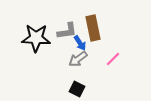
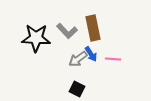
gray L-shape: rotated 55 degrees clockwise
blue arrow: moved 11 px right, 11 px down
pink line: rotated 49 degrees clockwise
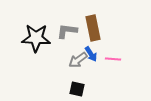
gray L-shape: rotated 140 degrees clockwise
gray arrow: moved 1 px down
black square: rotated 14 degrees counterclockwise
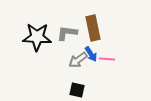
gray L-shape: moved 2 px down
black star: moved 1 px right, 1 px up
pink line: moved 6 px left
black square: moved 1 px down
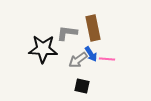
black star: moved 6 px right, 12 px down
black square: moved 5 px right, 4 px up
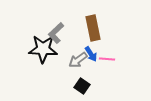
gray L-shape: moved 11 px left; rotated 50 degrees counterclockwise
black square: rotated 21 degrees clockwise
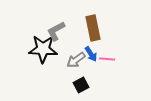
gray L-shape: moved 2 px up; rotated 15 degrees clockwise
gray arrow: moved 2 px left
black square: moved 1 px left, 1 px up; rotated 28 degrees clockwise
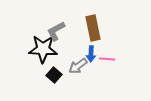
blue arrow: rotated 35 degrees clockwise
gray arrow: moved 2 px right, 6 px down
black square: moved 27 px left, 10 px up; rotated 21 degrees counterclockwise
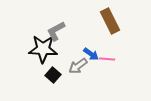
brown rectangle: moved 17 px right, 7 px up; rotated 15 degrees counterclockwise
blue arrow: rotated 56 degrees counterclockwise
black square: moved 1 px left
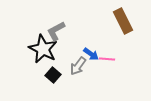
brown rectangle: moved 13 px right
black star: rotated 24 degrees clockwise
gray arrow: rotated 18 degrees counterclockwise
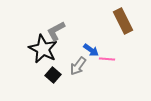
blue arrow: moved 4 px up
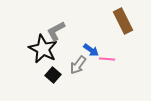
gray arrow: moved 1 px up
